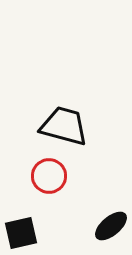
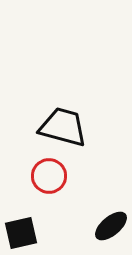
black trapezoid: moved 1 px left, 1 px down
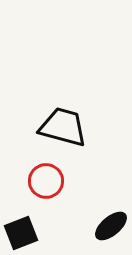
red circle: moved 3 px left, 5 px down
black square: rotated 8 degrees counterclockwise
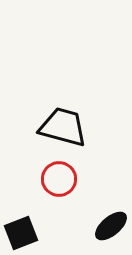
red circle: moved 13 px right, 2 px up
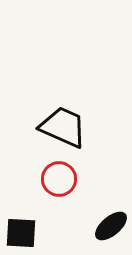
black trapezoid: rotated 9 degrees clockwise
black square: rotated 24 degrees clockwise
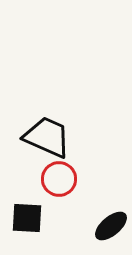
black trapezoid: moved 16 px left, 10 px down
black square: moved 6 px right, 15 px up
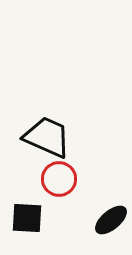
black ellipse: moved 6 px up
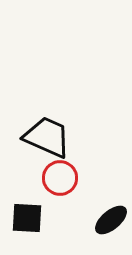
red circle: moved 1 px right, 1 px up
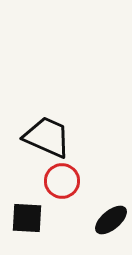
red circle: moved 2 px right, 3 px down
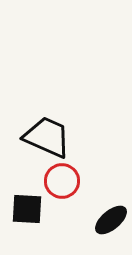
black square: moved 9 px up
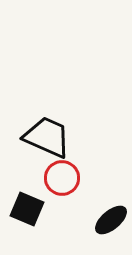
red circle: moved 3 px up
black square: rotated 20 degrees clockwise
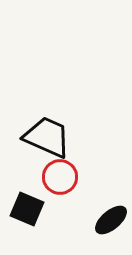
red circle: moved 2 px left, 1 px up
